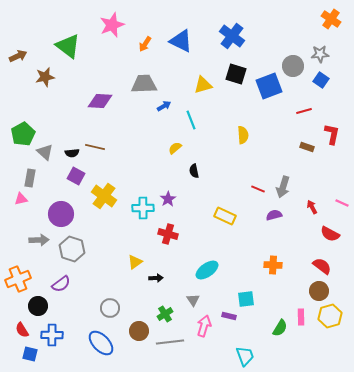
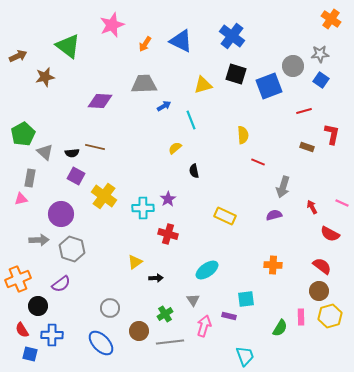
red line at (258, 189): moved 27 px up
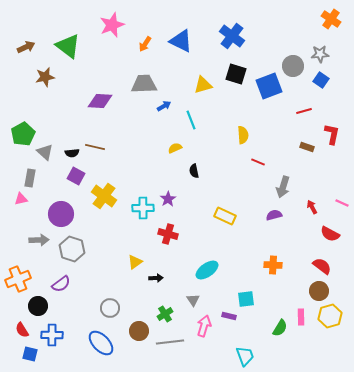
brown arrow at (18, 56): moved 8 px right, 9 px up
yellow semicircle at (175, 148): rotated 16 degrees clockwise
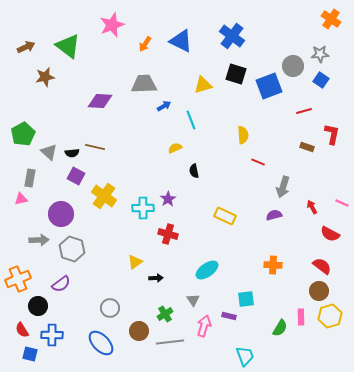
gray triangle at (45, 152): moved 4 px right
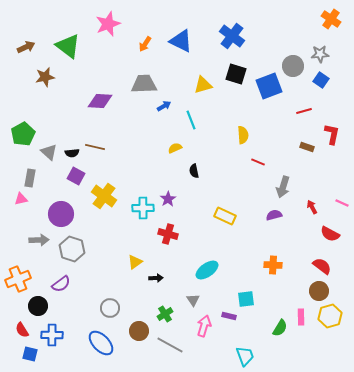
pink star at (112, 25): moved 4 px left, 1 px up
gray line at (170, 342): moved 3 px down; rotated 36 degrees clockwise
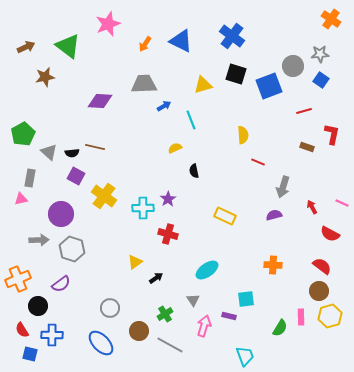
black arrow at (156, 278): rotated 32 degrees counterclockwise
